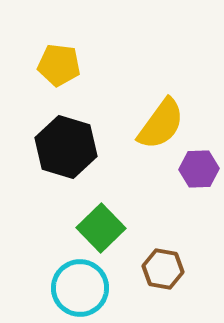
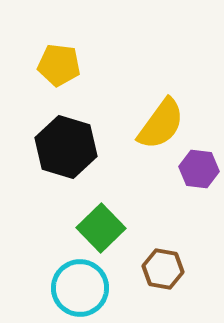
purple hexagon: rotated 9 degrees clockwise
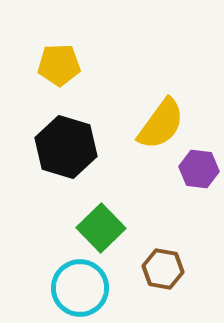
yellow pentagon: rotated 9 degrees counterclockwise
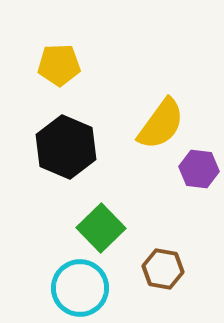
black hexagon: rotated 6 degrees clockwise
